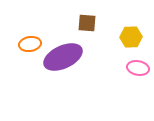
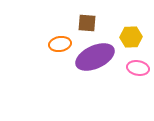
orange ellipse: moved 30 px right
purple ellipse: moved 32 px right
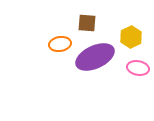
yellow hexagon: rotated 25 degrees counterclockwise
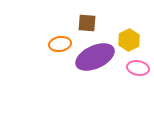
yellow hexagon: moved 2 px left, 3 px down
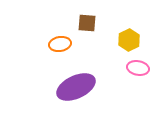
purple ellipse: moved 19 px left, 30 px down
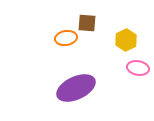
yellow hexagon: moved 3 px left
orange ellipse: moved 6 px right, 6 px up
purple ellipse: moved 1 px down
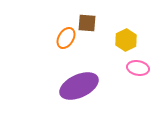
orange ellipse: rotated 50 degrees counterclockwise
purple ellipse: moved 3 px right, 2 px up
